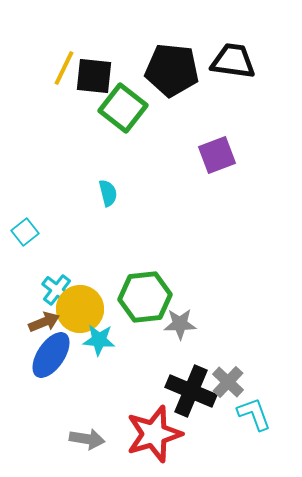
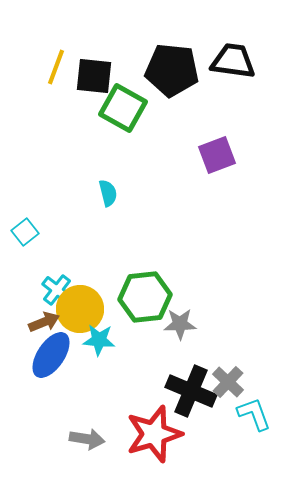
yellow line: moved 8 px left, 1 px up; rotated 6 degrees counterclockwise
green square: rotated 9 degrees counterclockwise
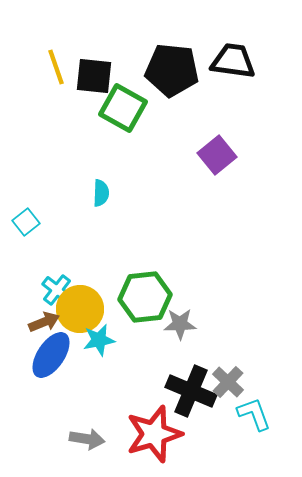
yellow line: rotated 39 degrees counterclockwise
purple square: rotated 18 degrees counterclockwise
cyan semicircle: moved 7 px left; rotated 16 degrees clockwise
cyan square: moved 1 px right, 10 px up
cyan star: rotated 16 degrees counterclockwise
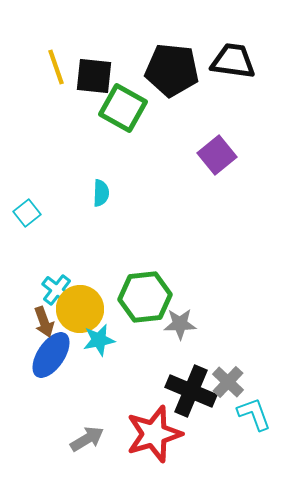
cyan square: moved 1 px right, 9 px up
brown arrow: rotated 92 degrees clockwise
gray arrow: rotated 40 degrees counterclockwise
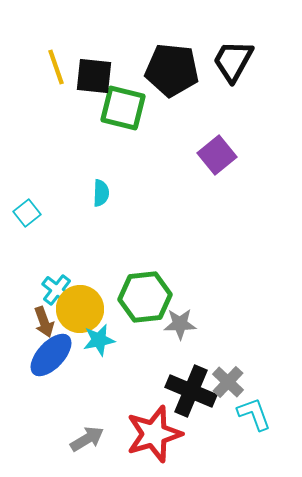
black trapezoid: rotated 69 degrees counterclockwise
green square: rotated 15 degrees counterclockwise
blue ellipse: rotated 9 degrees clockwise
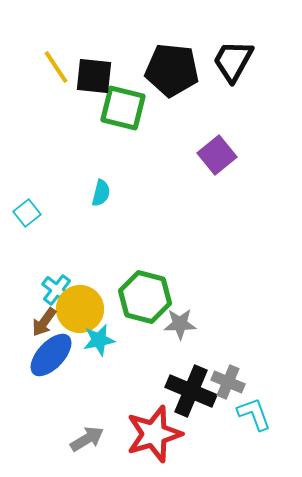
yellow line: rotated 15 degrees counterclockwise
cyan semicircle: rotated 12 degrees clockwise
green hexagon: rotated 21 degrees clockwise
brown arrow: rotated 56 degrees clockwise
gray cross: rotated 20 degrees counterclockwise
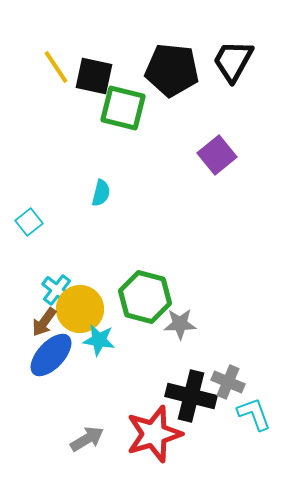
black square: rotated 6 degrees clockwise
cyan square: moved 2 px right, 9 px down
cyan star: rotated 20 degrees clockwise
black cross: moved 5 px down; rotated 9 degrees counterclockwise
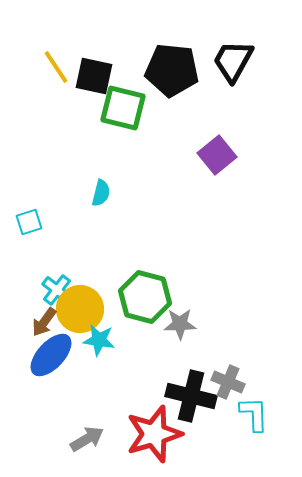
cyan square: rotated 20 degrees clockwise
cyan L-shape: rotated 18 degrees clockwise
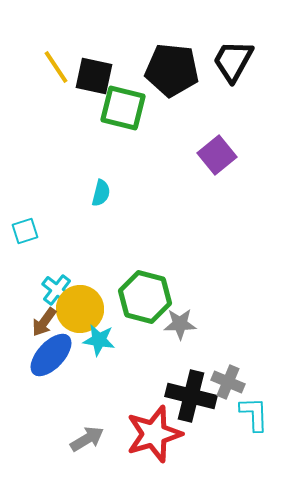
cyan square: moved 4 px left, 9 px down
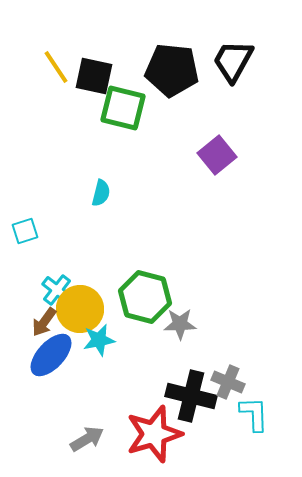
cyan star: rotated 20 degrees counterclockwise
